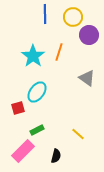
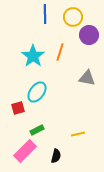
orange line: moved 1 px right
gray triangle: rotated 24 degrees counterclockwise
yellow line: rotated 56 degrees counterclockwise
pink rectangle: moved 2 px right
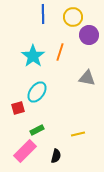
blue line: moved 2 px left
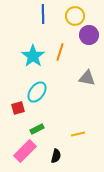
yellow circle: moved 2 px right, 1 px up
green rectangle: moved 1 px up
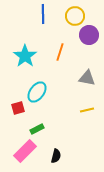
cyan star: moved 8 px left
yellow line: moved 9 px right, 24 px up
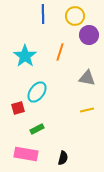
pink rectangle: moved 1 px right, 3 px down; rotated 55 degrees clockwise
black semicircle: moved 7 px right, 2 px down
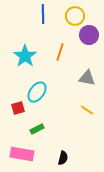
yellow line: rotated 48 degrees clockwise
pink rectangle: moved 4 px left
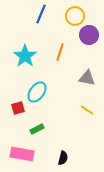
blue line: moved 2 px left; rotated 24 degrees clockwise
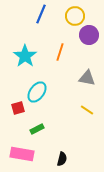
black semicircle: moved 1 px left, 1 px down
